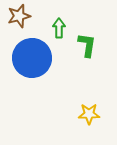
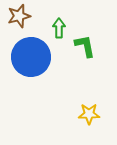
green L-shape: moved 2 px left, 1 px down; rotated 20 degrees counterclockwise
blue circle: moved 1 px left, 1 px up
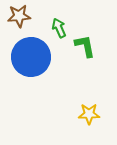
brown star: rotated 10 degrees clockwise
green arrow: rotated 24 degrees counterclockwise
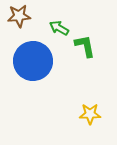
green arrow: rotated 36 degrees counterclockwise
blue circle: moved 2 px right, 4 px down
yellow star: moved 1 px right
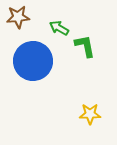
brown star: moved 1 px left, 1 px down
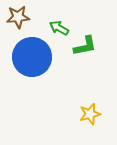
green L-shape: rotated 90 degrees clockwise
blue circle: moved 1 px left, 4 px up
yellow star: rotated 15 degrees counterclockwise
